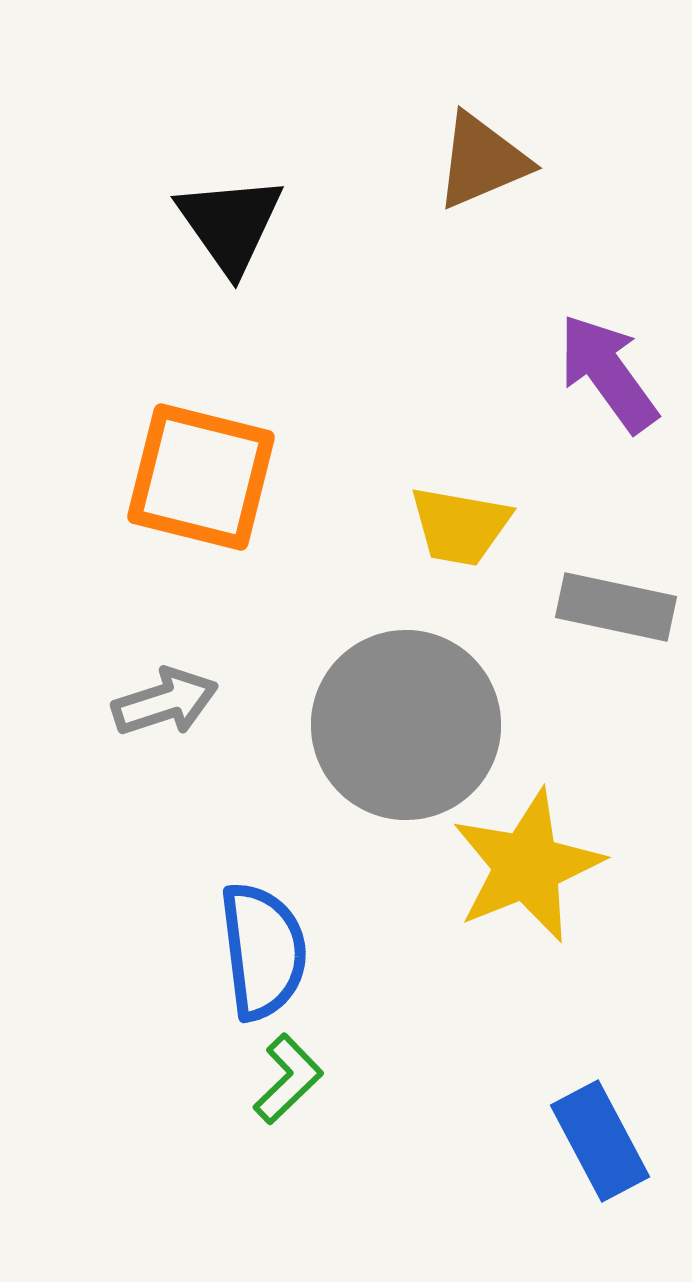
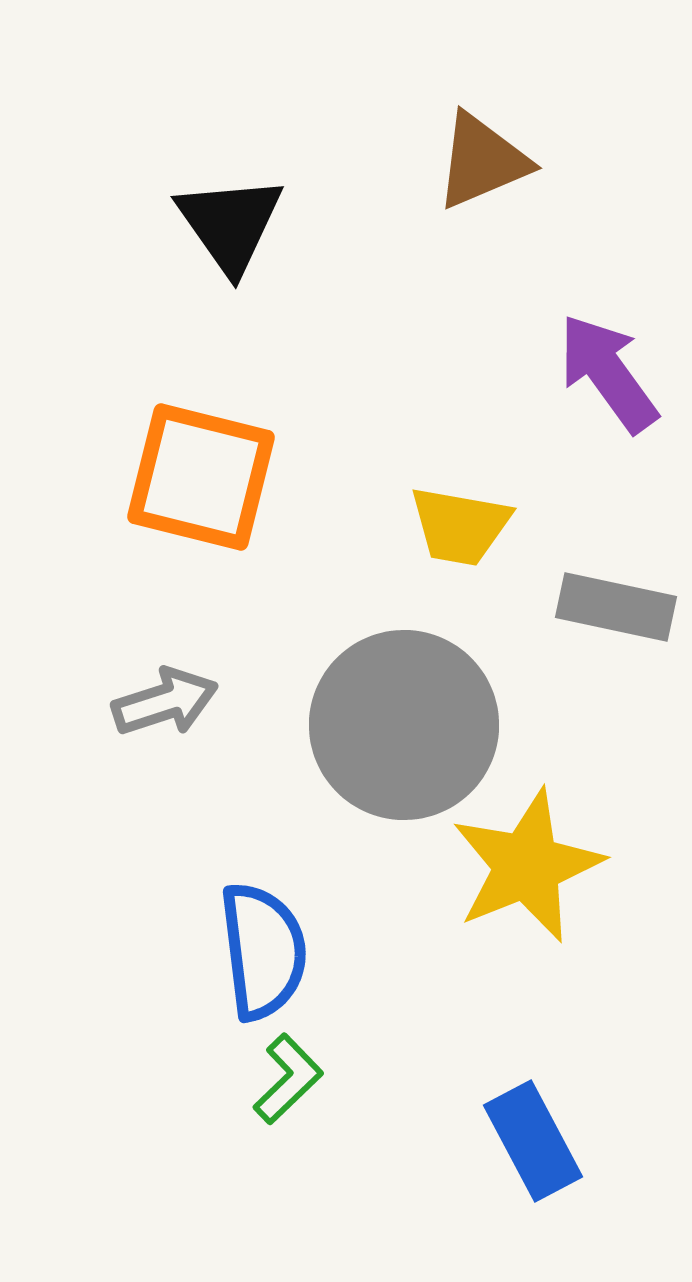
gray circle: moved 2 px left
blue rectangle: moved 67 px left
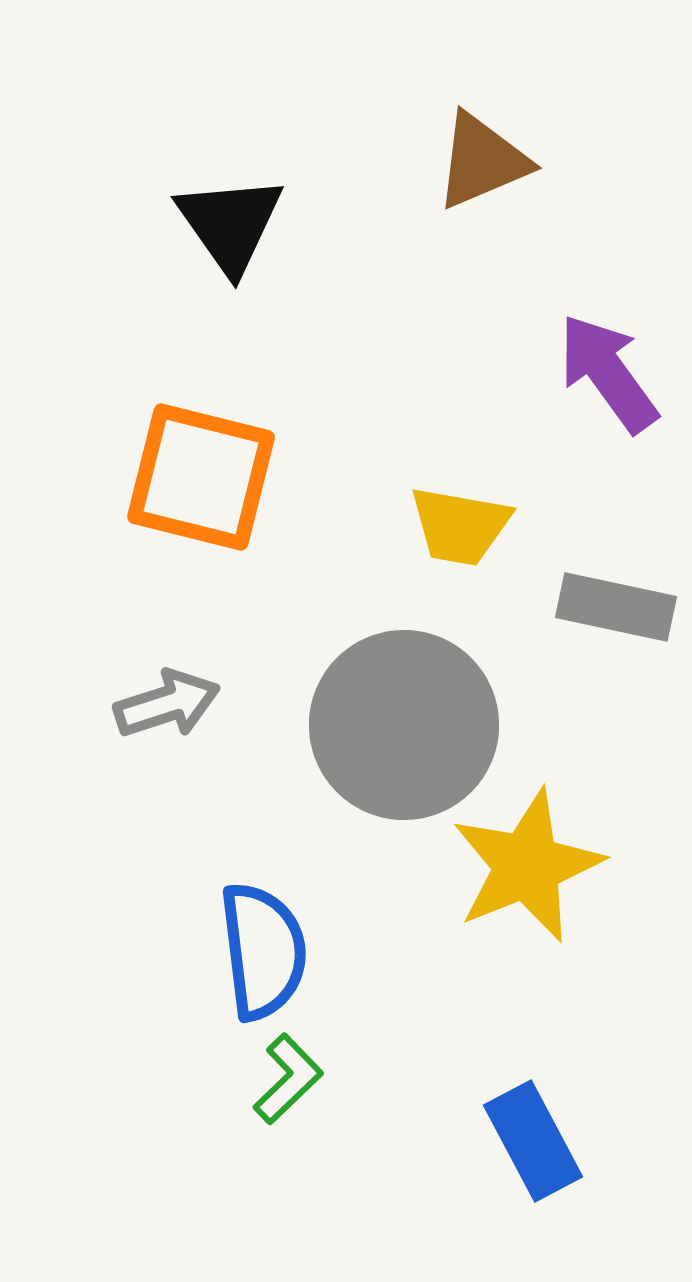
gray arrow: moved 2 px right, 2 px down
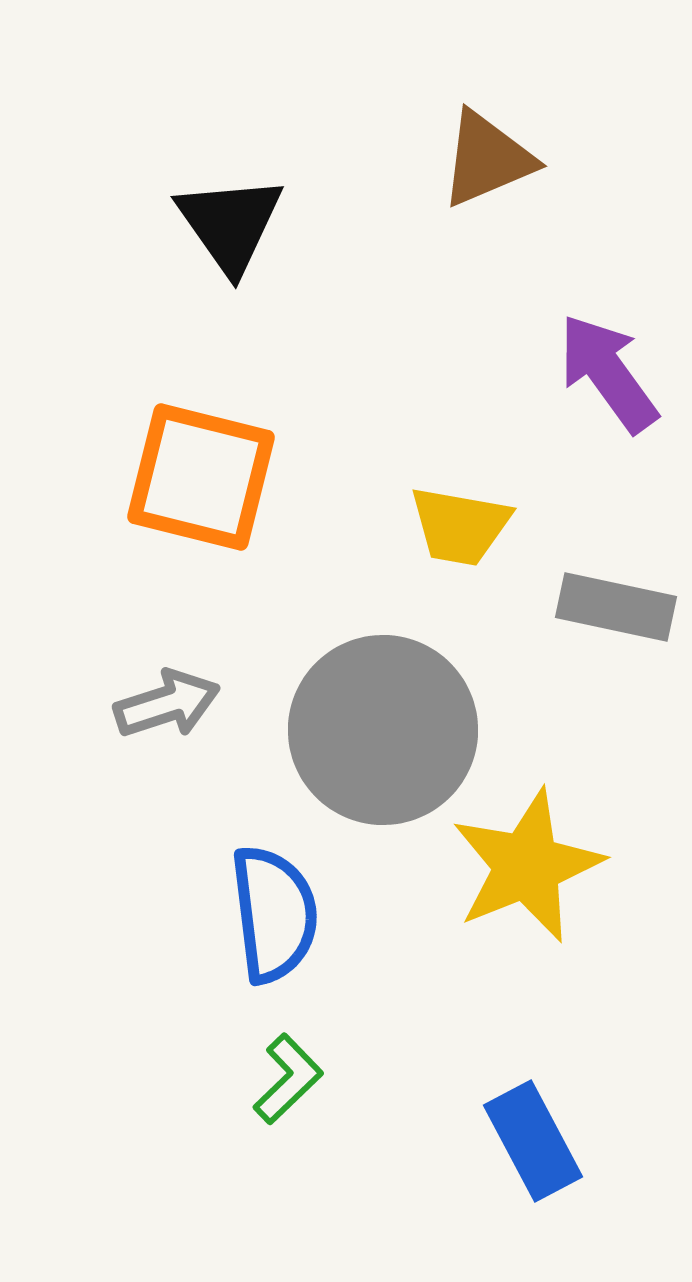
brown triangle: moved 5 px right, 2 px up
gray circle: moved 21 px left, 5 px down
blue semicircle: moved 11 px right, 37 px up
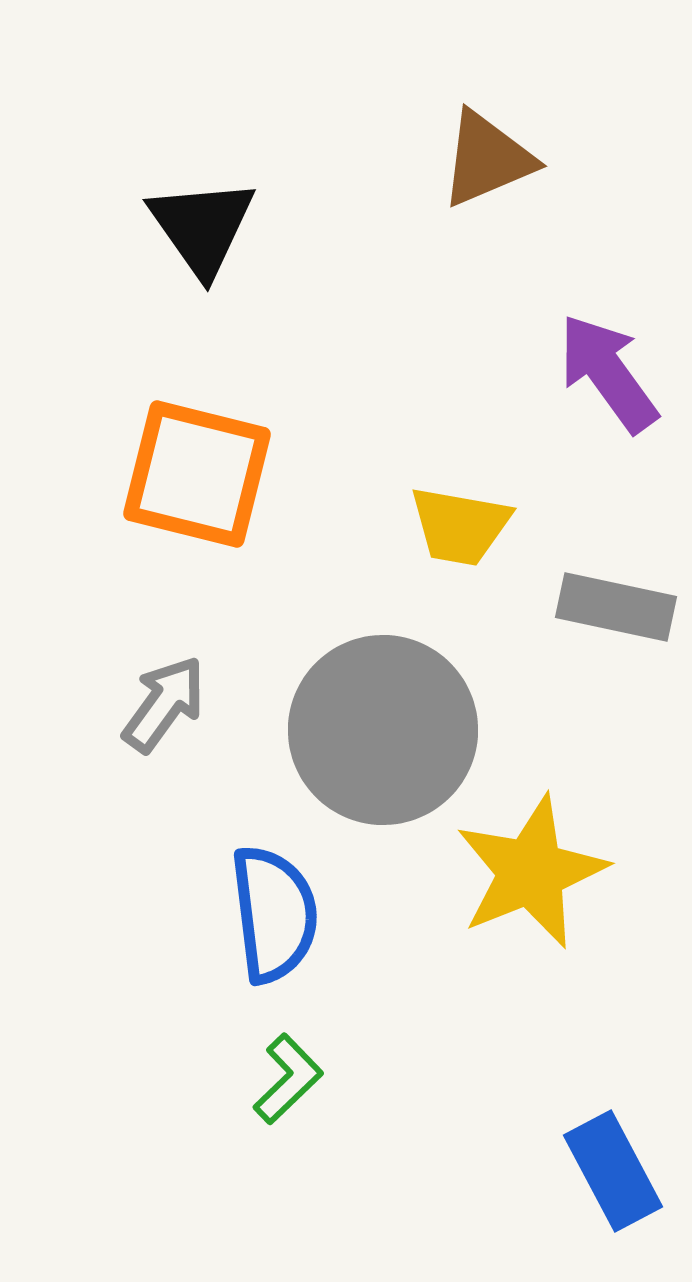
black triangle: moved 28 px left, 3 px down
orange square: moved 4 px left, 3 px up
gray arrow: moved 3 px left; rotated 36 degrees counterclockwise
yellow star: moved 4 px right, 6 px down
blue rectangle: moved 80 px right, 30 px down
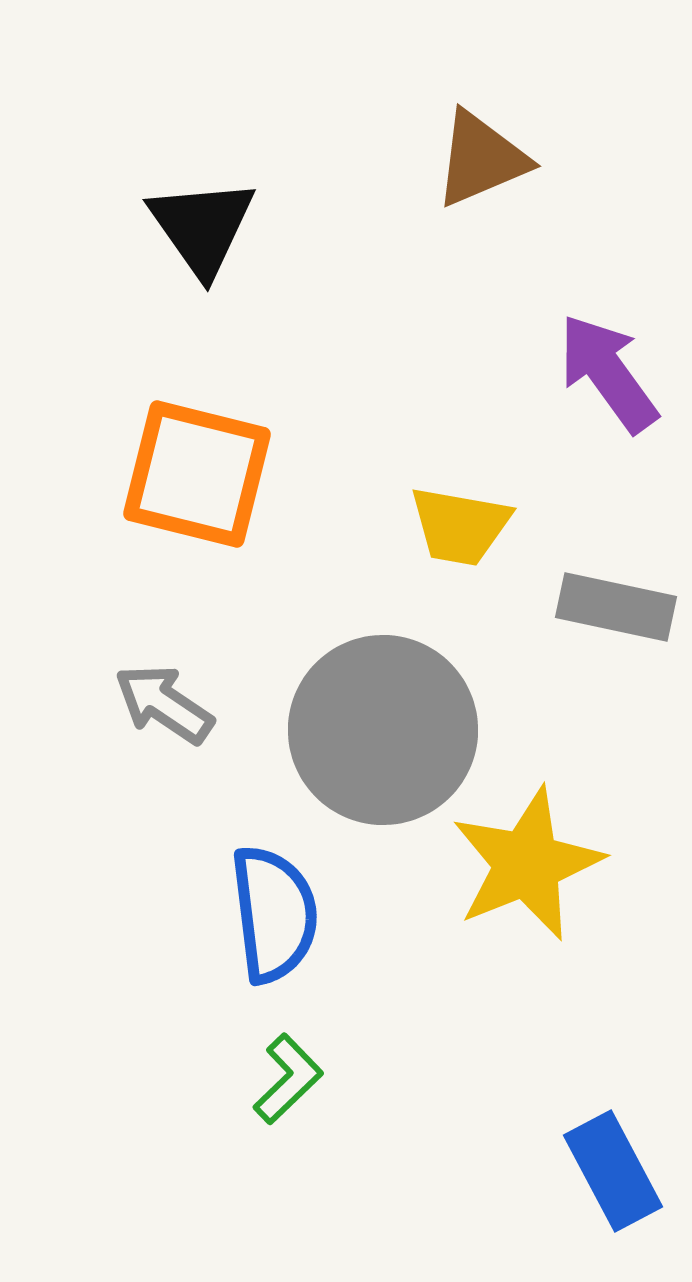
brown triangle: moved 6 px left
gray arrow: rotated 92 degrees counterclockwise
yellow star: moved 4 px left, 8 px up
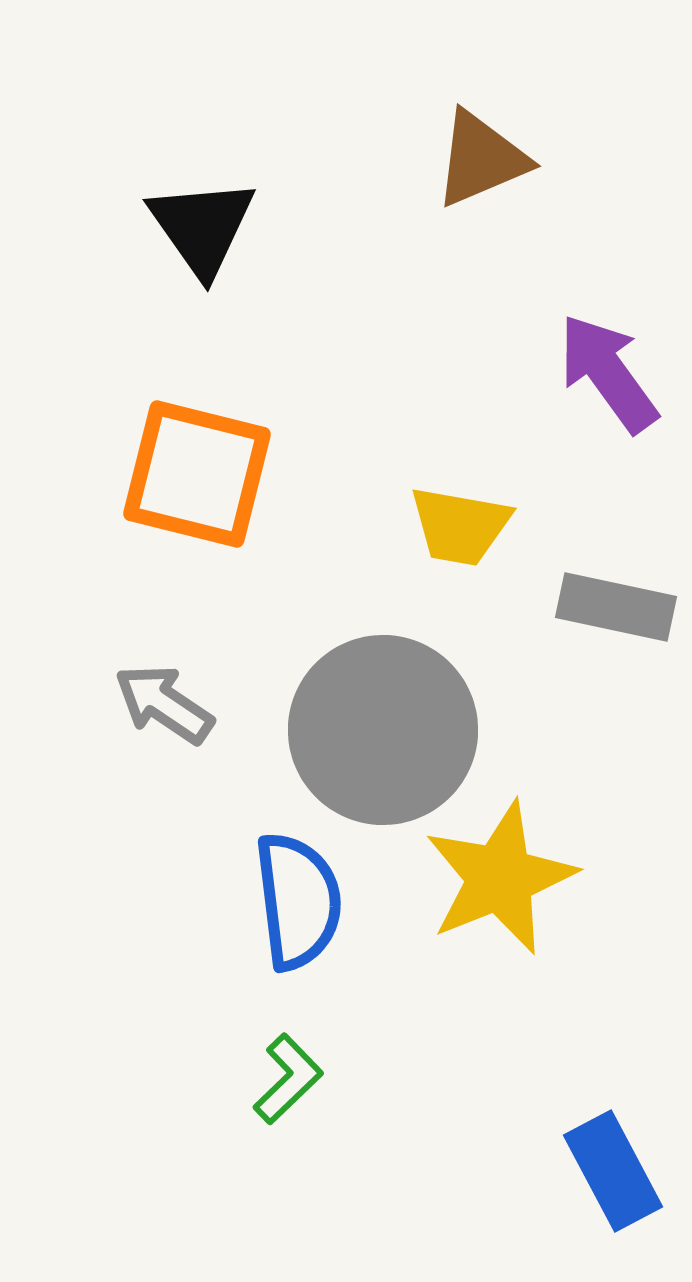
yellow star: moved 27 px left, 14 px down
blue semicircle: moved 24 px right, 13 px up
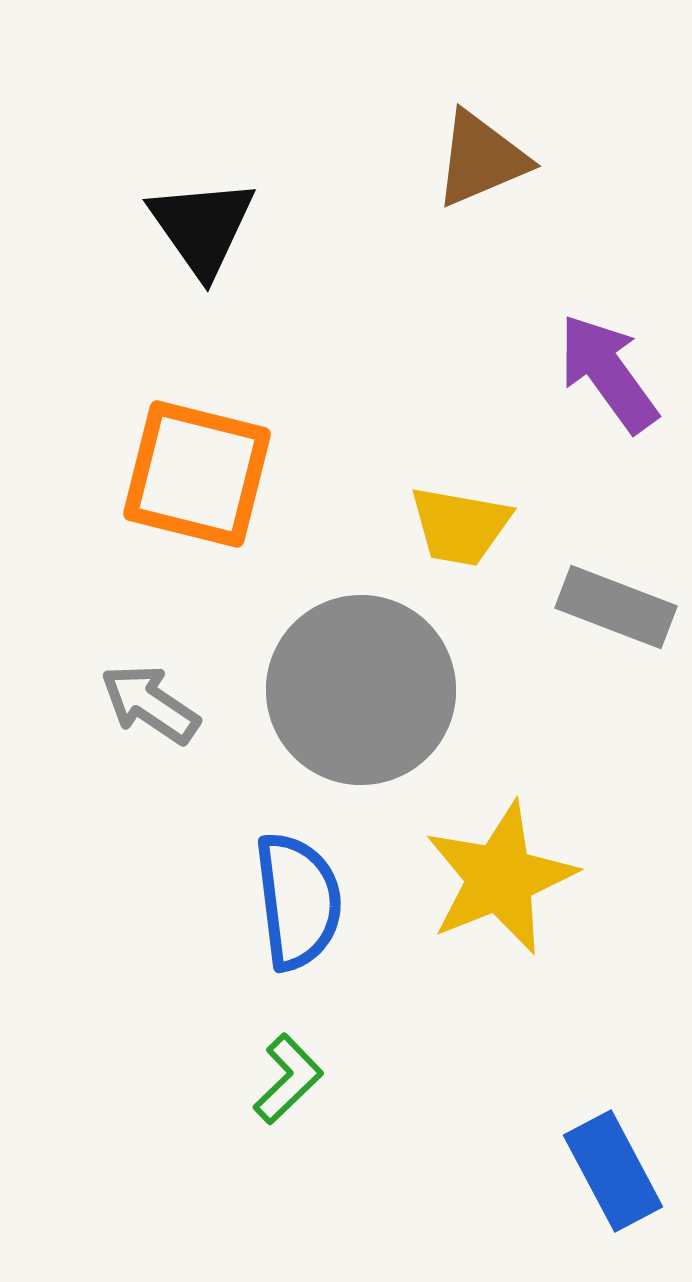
gray rectangle: rotated 9 degrees clockwise
gray arrow: moved 14 px left
gray circle: moved 22 px left, 40 px up
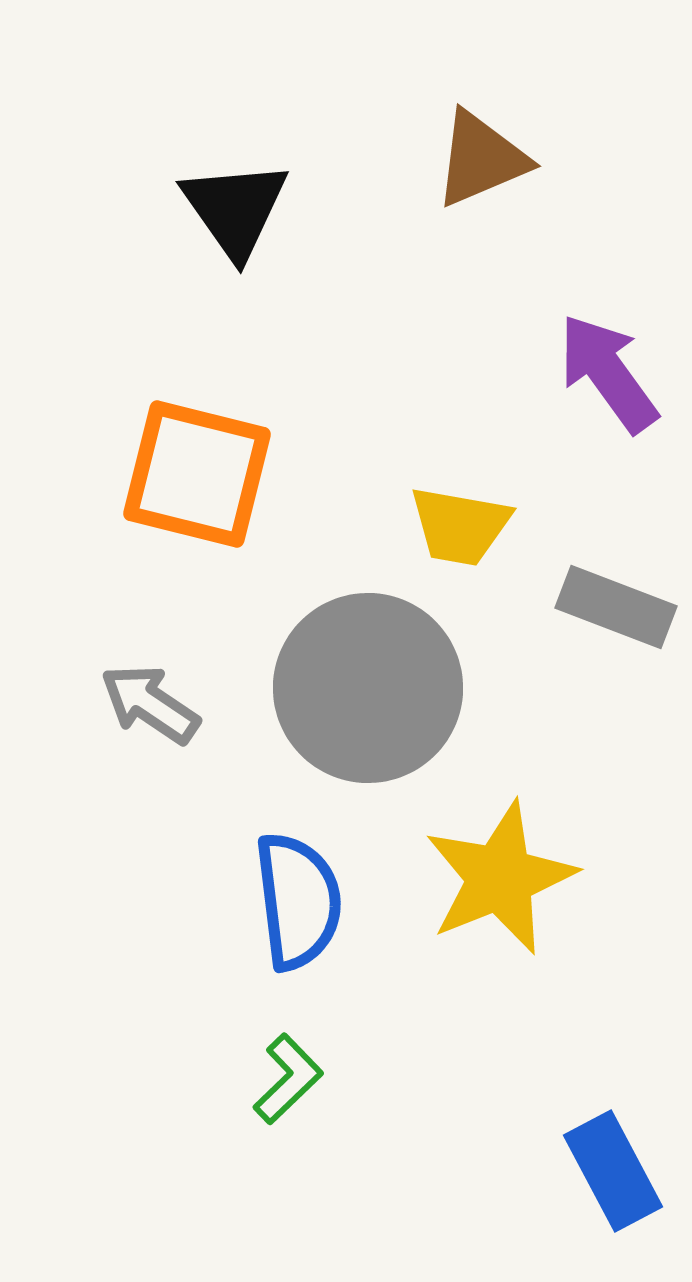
black triangle: moved 33 px right, 18 px up
gray circle: moved 7 px right, 2 px up
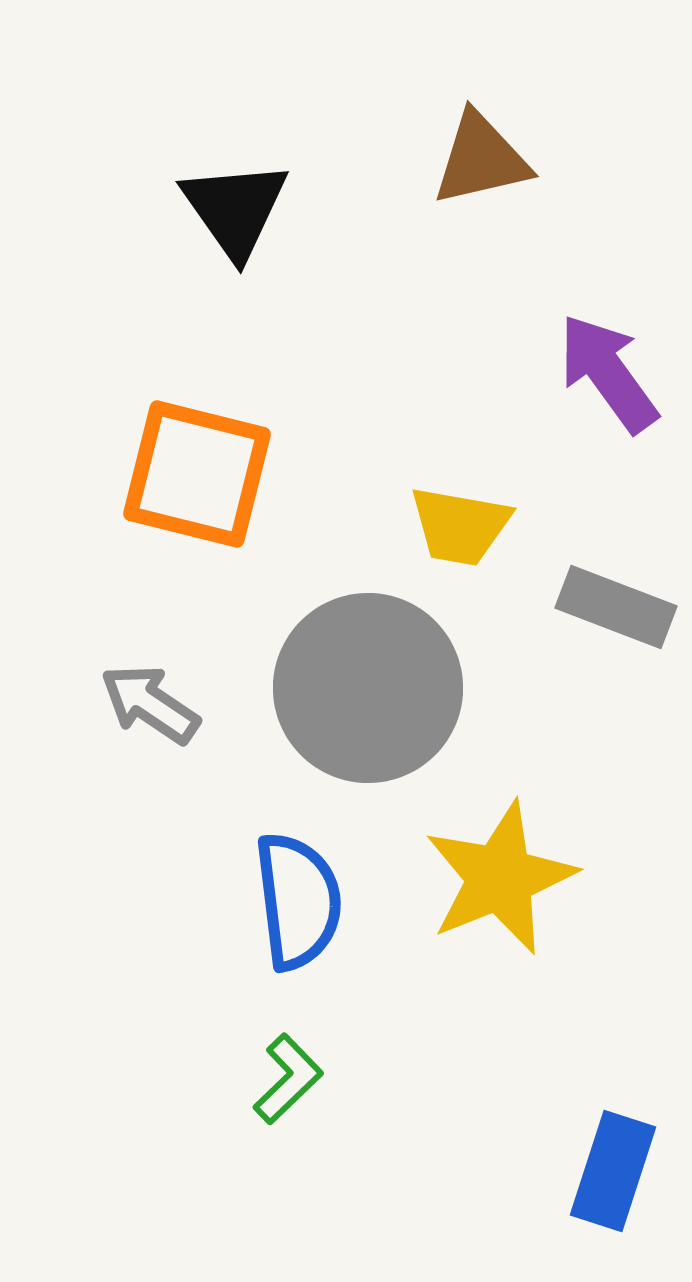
brown triangle: rotated 10 degrees clockwise
blue rectangle: rotated 46 degrees clockwise
